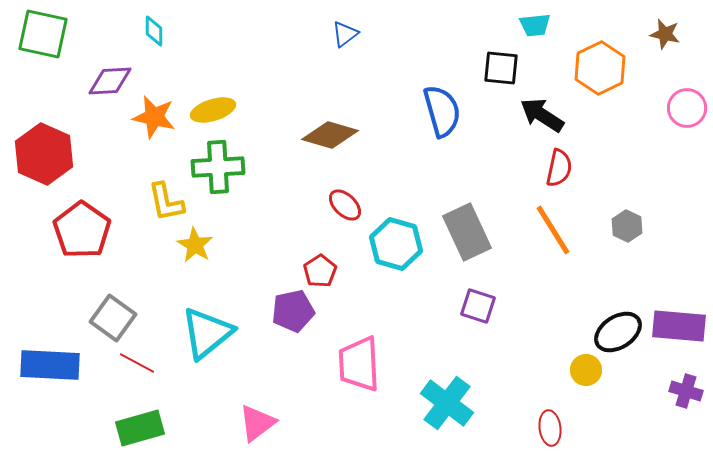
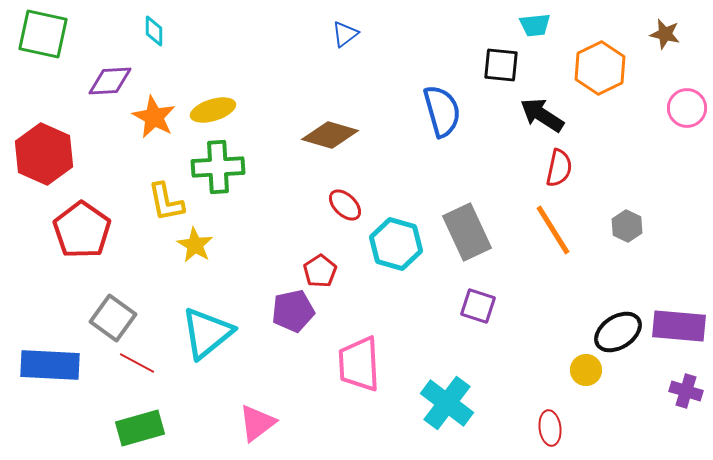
black square at (501, 68): moved 3 px up
orange star at (154, 117): rotated 15 degrees clockwise
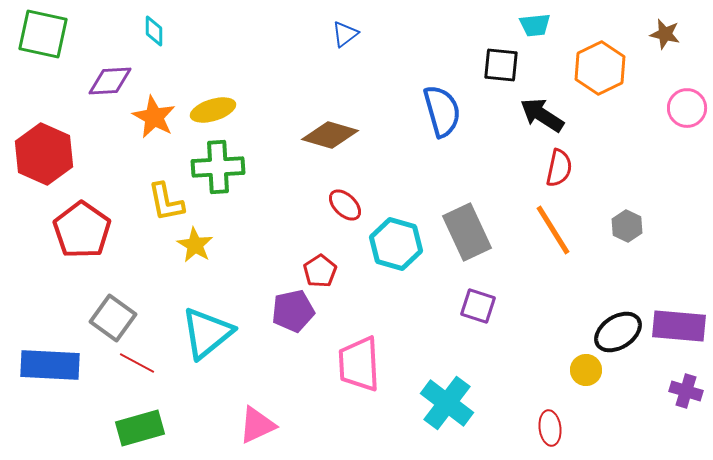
pink triangle at (257, 423): moved 2 px down; rotated 12 degrees clockwise
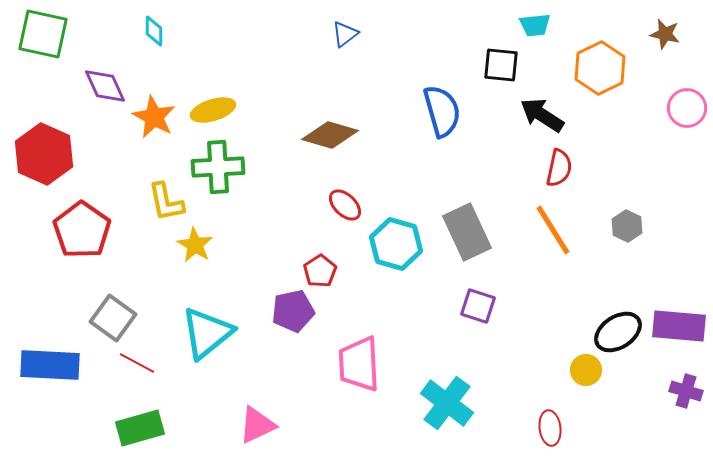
purple diamond at (110, 81): moved 5 px left, 5 px down; rotated 69 degrees clockwise
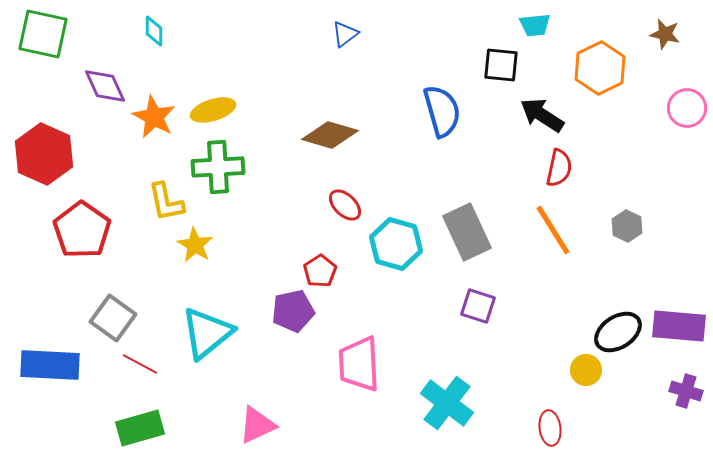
red line at (137, 363): moved 3 px right, 1 px down
